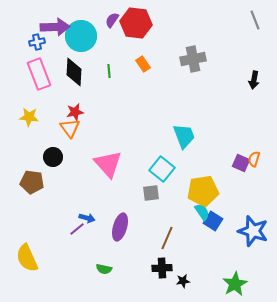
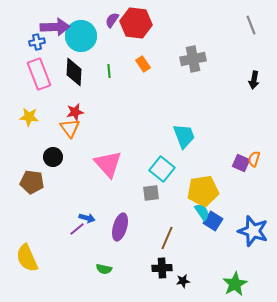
gray line: moved 4 px left, 5 px down
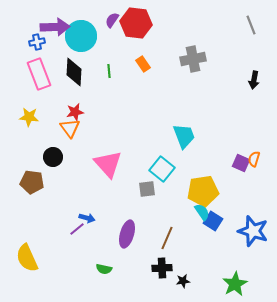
gray square: moved 4 px left, 4 px up
purple ellipse: moved 7 px right, 7 px down
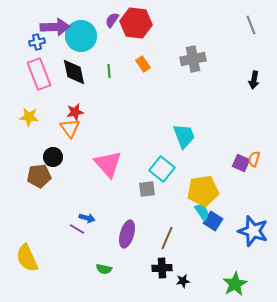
black diamond: rotated 16 degrees counterclockwise
brown pentagon: moved 7 px right, 6 px up; rotated 15 degrees counterclockwise
purple line: rotated 70 degrees clockwise
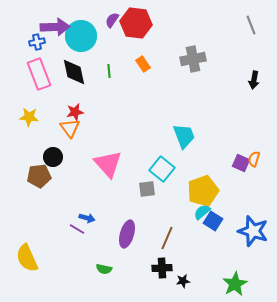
yellow pentagon: rotated 12 degrees counterclockwise
cyan semicircle: rotated 96 degrees counterclockwise
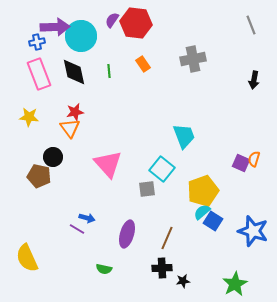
brown pentagon: rotated 20 degrees clockwise
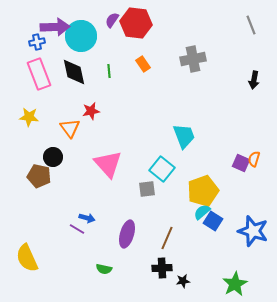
red star: moved 16 px right, 1 px up
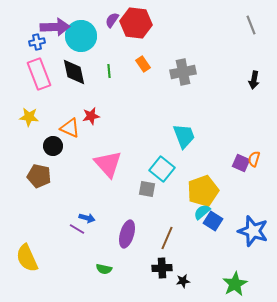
gray cross: moved 10 px left, 13 px down
red star: moved 5 px down
orange triangle: rotated 30 degrees counterclockwise
black circle: moved 11 px up
gray square: rotated 18 degrees clockwise
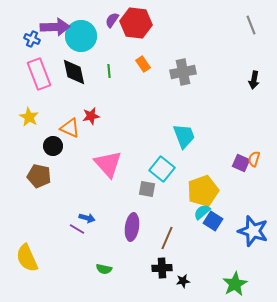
blue cross: moved 5 px left, 3 px up; rotated 35 degrees clockwise
yellow star: rotated 24 degrees clockwise
purple ellipse: moved 5 px right, 7 px up; rotated 8 degrees counterclockwise
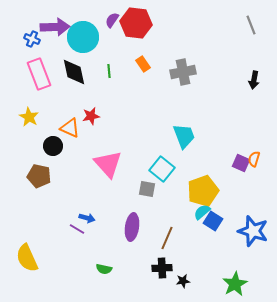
cyan circle: moved 2 px right, 1 px down
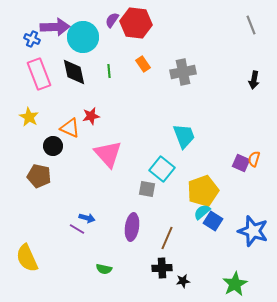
pink triangle: moved 10 px up
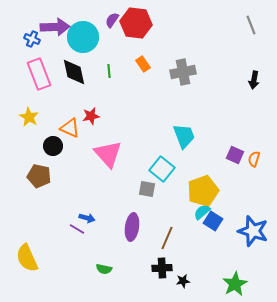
purple square: moved 6 px left, 8 px up
